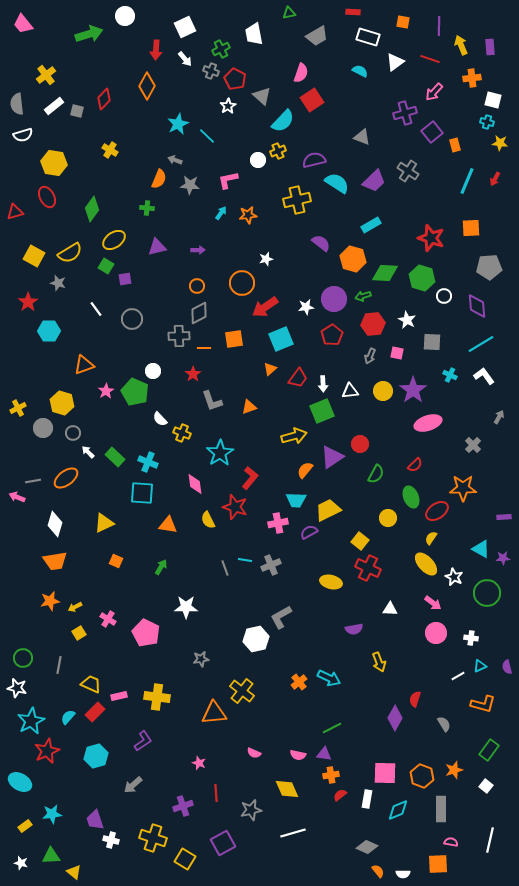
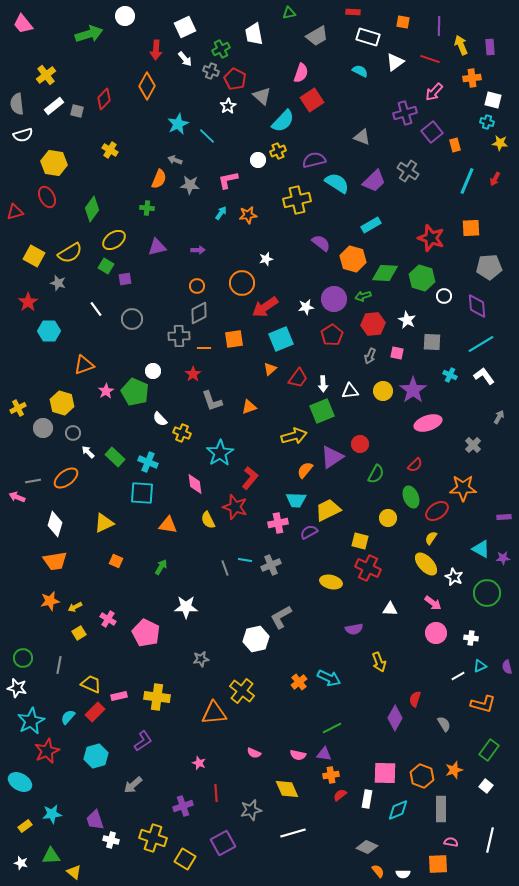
yellow square at (360, 541): rotated 24 degrees counterclockwise
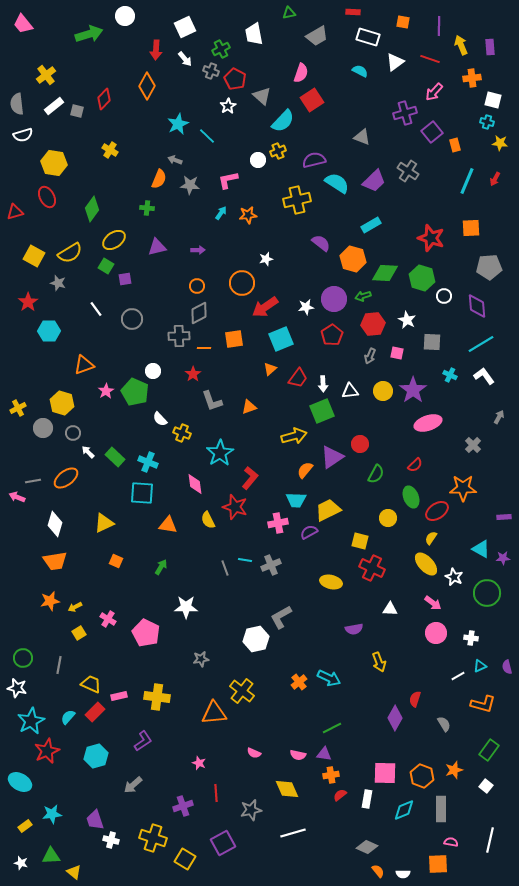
red cross at (368, 568): moved 4 px right
cyan diamond at (398, 810): moved 6 px right
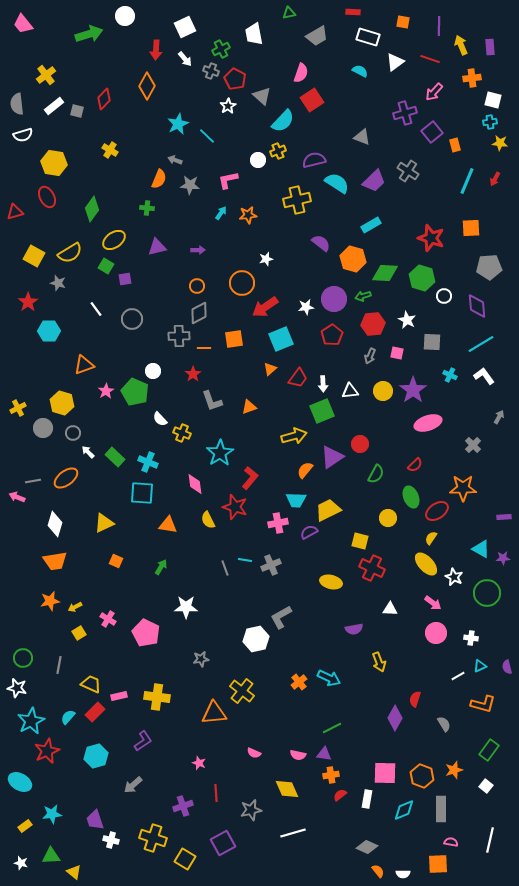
cyan cross at (487, 122): moved 3 px right; rotated 24 degrees counterclockwise
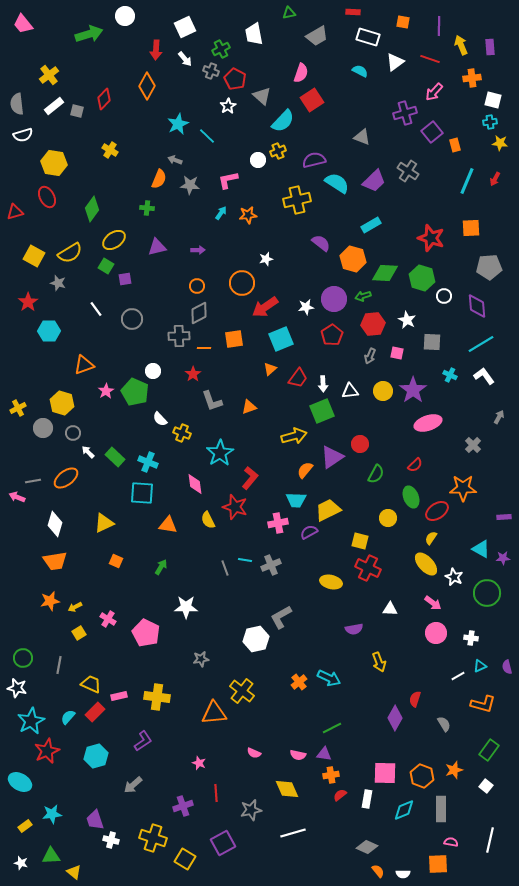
yellow cross at (46, 75): moved 3 px right
red cross at (372, 568): moved 4 px left
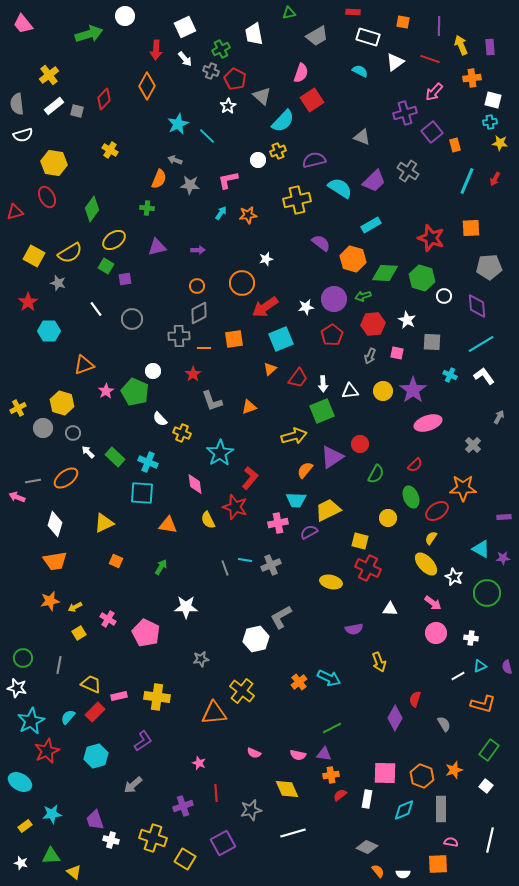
cyan semicircle at (337, 183): moved 3 px right, 5 px down
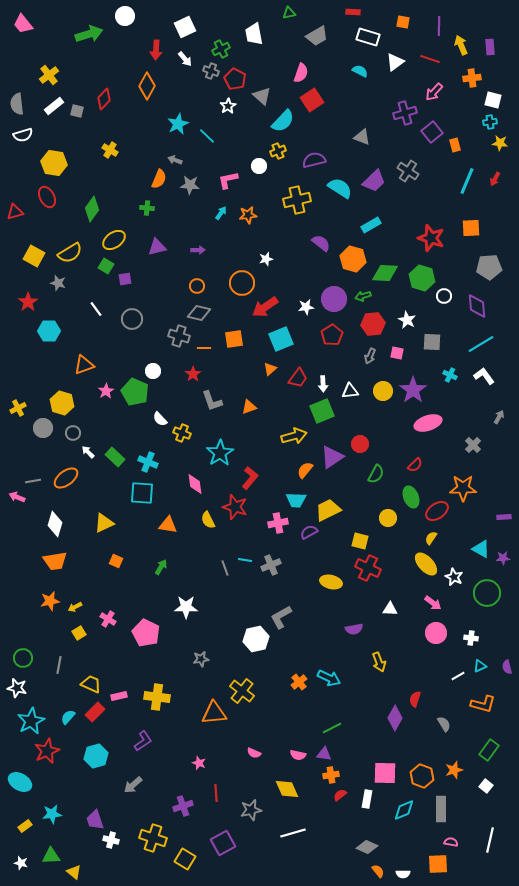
white circle at (258, 160): moved 1 px right, 6 px down
gray diamond at (199, 313): rotated 40 degrees clockwise
gray cross at (179, 336): rotated 20 degrees clockwise
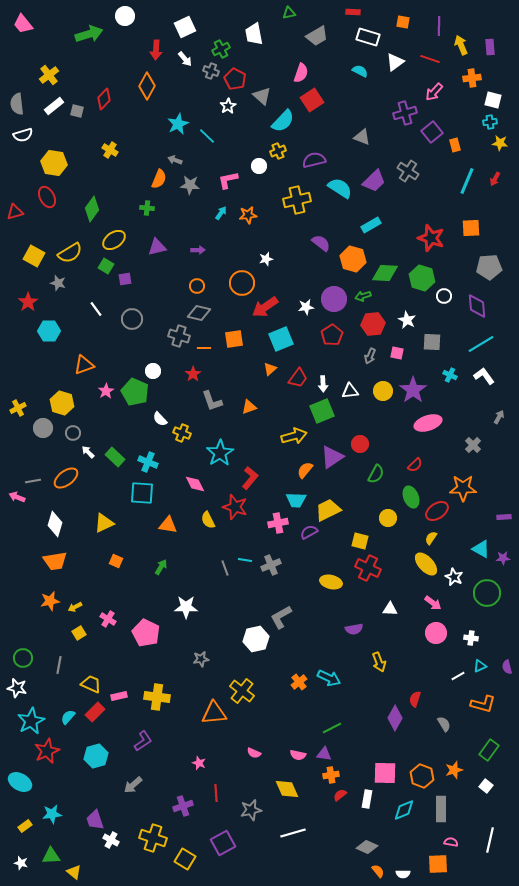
pink diamond at (195, 484): rotated 20 degrees counterclockwise
white cross at (111, 840): rotated 14 degrees clockwise
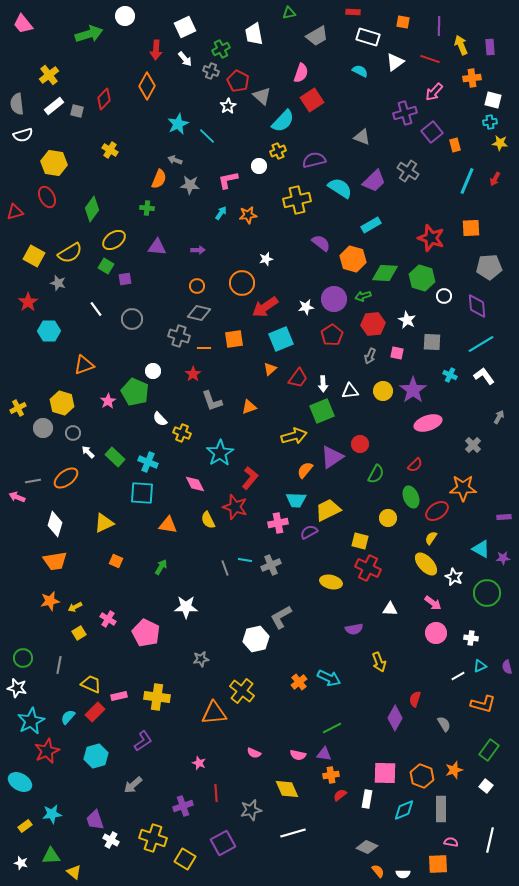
red pentagon at (235, 79): moved 3 px right, 2 px down
purple triangle at (157, 247): rotated 18 degrees clockwise
pink star at (106, 391): moved 2 px right, 10 px down
